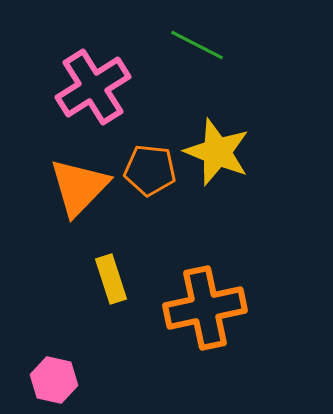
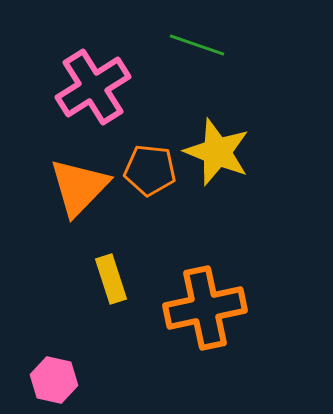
green line: rotated 8 degrees counterclockwise
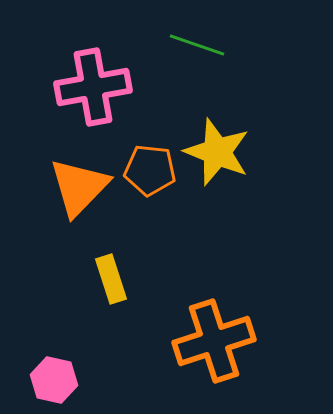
pink cross: rotated 22 degrees clockwise
orange cross: moved 9 px right, 33 px down; rotated 6 degrees counterclockwise
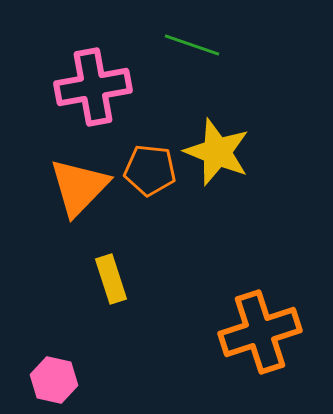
green line: moved 5 px left
orange cross: moved 46 px right, 9 px up
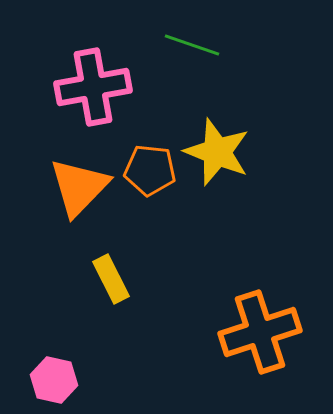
yellow rectangle: rotated 9 degrees counterclockwise
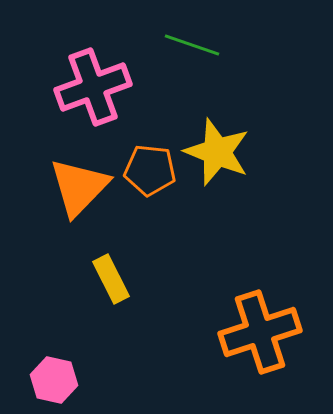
pink cross: rotated 10 degrees counterclockwise
